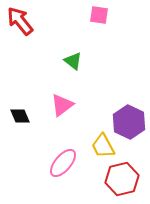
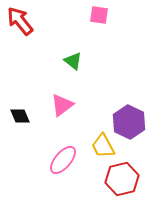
pink ellipse: moved 3 px up
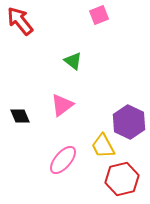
pink square: rotated 30 degrees counterclockwise
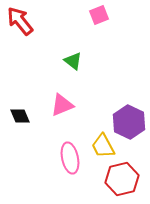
pink triangle: rotated 15 degrees clockwise
pink ellipse: moved 7 px right, 2 px up; rotated 52 degrees counterclockwise
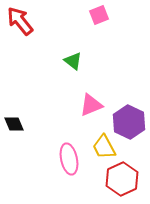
pink triangle: moved 29 px right
black diamond: moved 6 px left, 8 px down
yellow trapezoid: moved 1 px right, 1 px down
pink ellipse: moved 1 px left, 1 px down
red hexagon: rotated 12 degrees counterclockwise
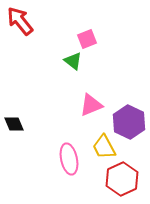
pink square: moved 12 px left, 24 px down
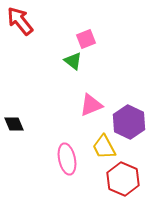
pink square: moved 1 px left
pink ellipse: moved 2 px left
red hexagon: moved 1 px right; rotated 12 degrees counterclockwise
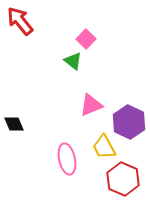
pink square: rotated 24 degrees counterclockwise
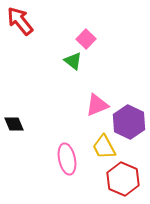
pink triangle: moved 6 px right
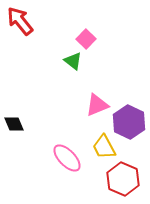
pink ellipse: moved 1 px up; rotated 32 degrees counterclockwise
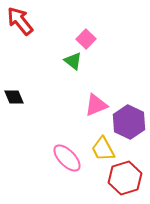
pink triangle: moved 1 px left
black diamond: moved 27 px up
yellow trapezoid: moved 1 px left, 2 px down
red hexagon: moved 2 px right, 1 px up; rotated 20 degrees clockwise
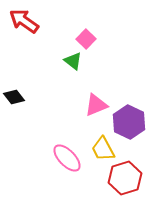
red arrow: moved 4 px right; rotated 16 degrees counterclockwise
black diamond: rotated 15 degrees counterclockwise
